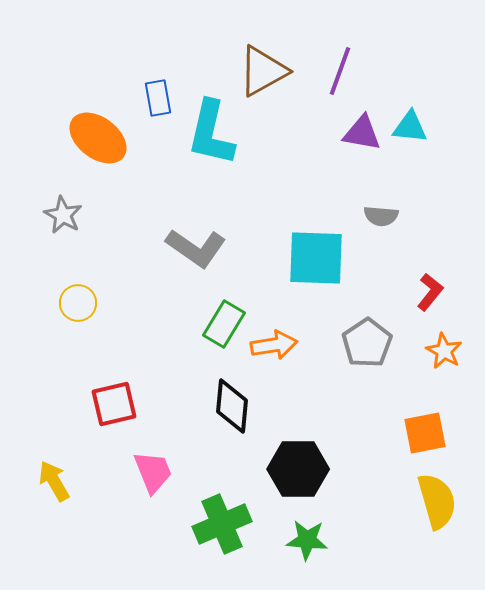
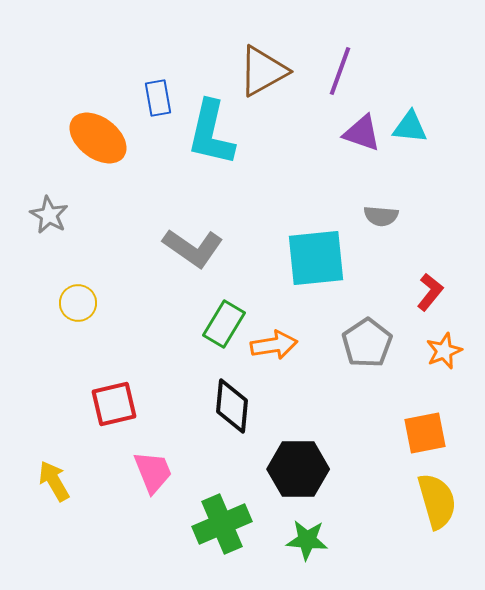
purple triangle: rotated 9 degrees clockwise
gray star: moved 14 px left
gray L-shape: moved 3 px left
cyan square: rotated 8 degrees counterclockwise
orange star: rotated 21 degrees clockwise
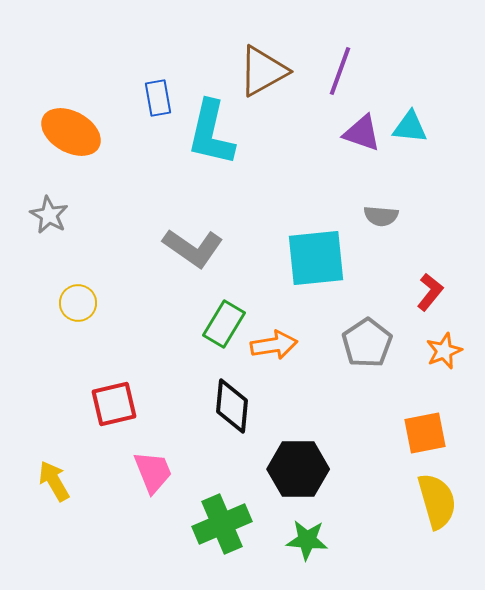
orange ellipse: moved 27 px left, 6 px up; rotated 8 degrees counterclockwise
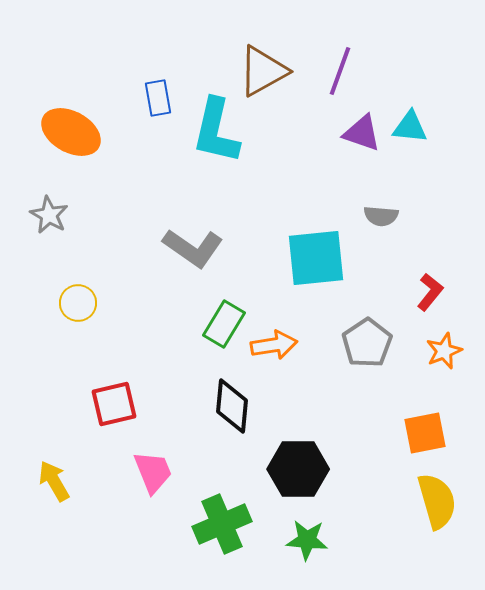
cyan L-shape: moved 5 px right, 2 px up
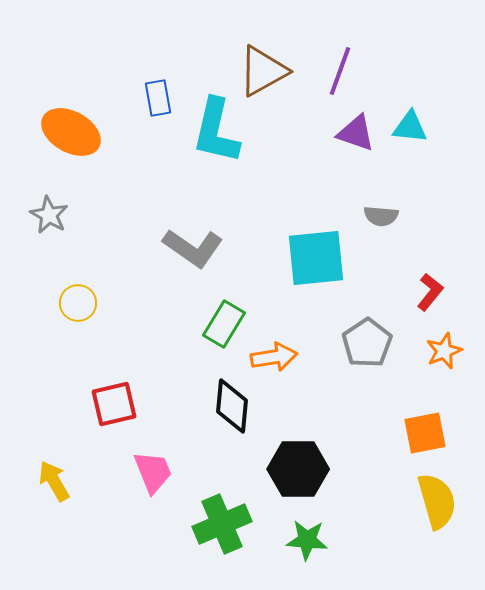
purple triangle: moved 6 px left
orange arrow: moved 12 px down
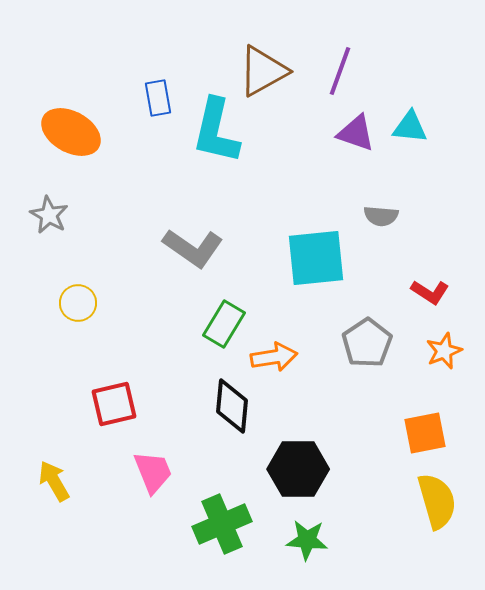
red L-shape: rotated 84 degrees clockwise
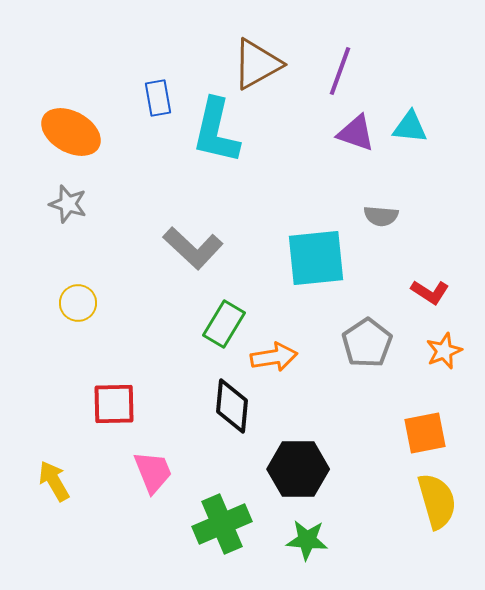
brown triangle: moved 6 px left, 7 px up
gray star: moved 19 px right, 11 px up; rotated 12 degrees counterclockwise
gray L-shape: rotated 8 degrees clockwise
red square: rotated 12 degrees clockwise
